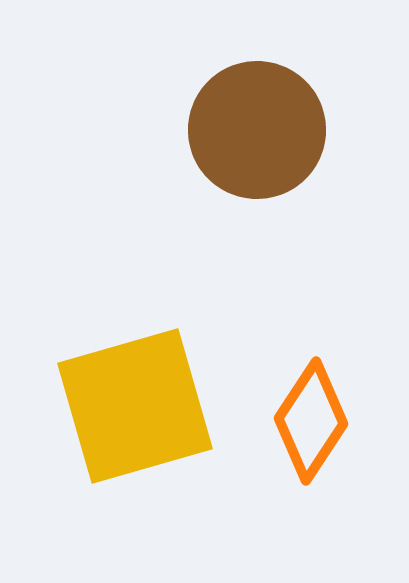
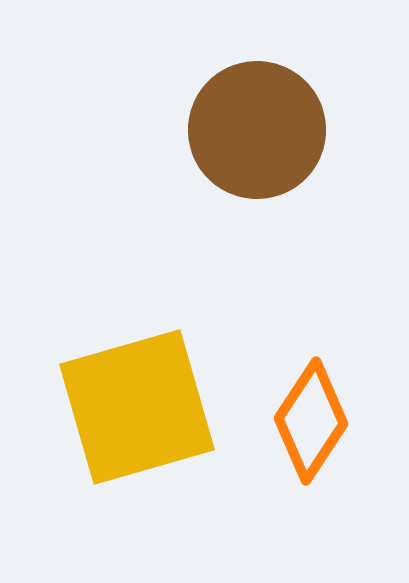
yellow square: moved 2 px right, 1 px down
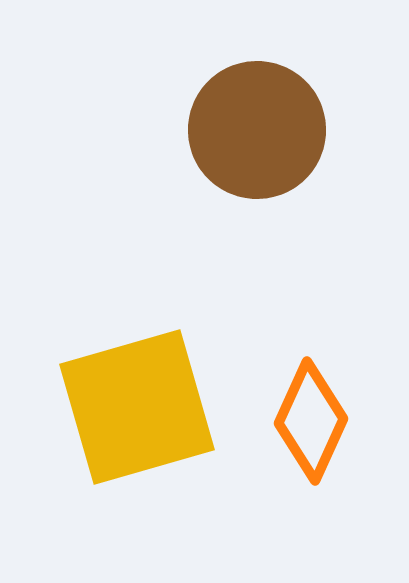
orange diamond: rotated 9 degrees counterclockwise
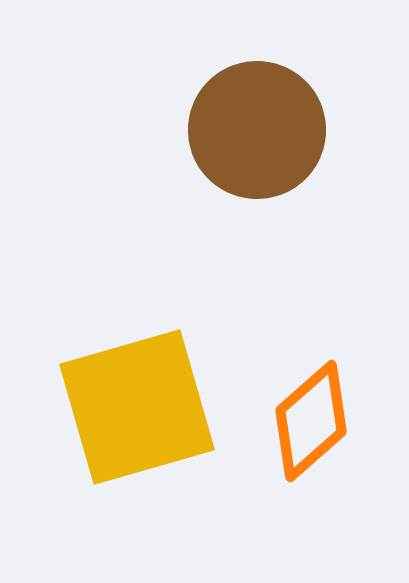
orange diamond: rotated 24 degrees clockwise
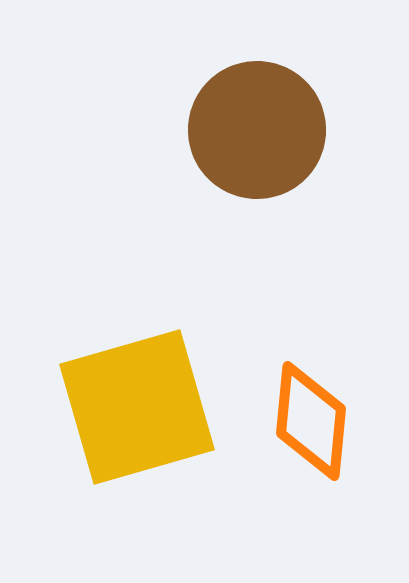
orange diamond: rotated 43 degrees counterclockwise
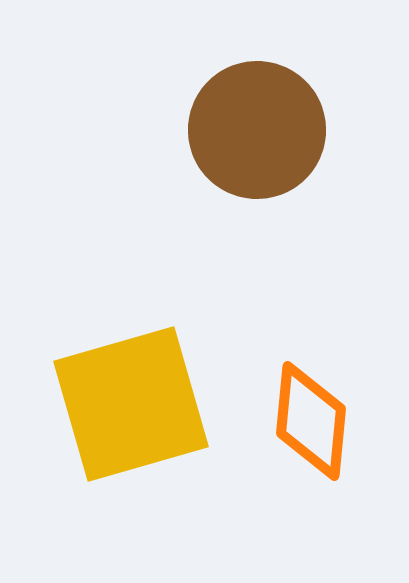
yellow square: moved 6 px left, 3 px up
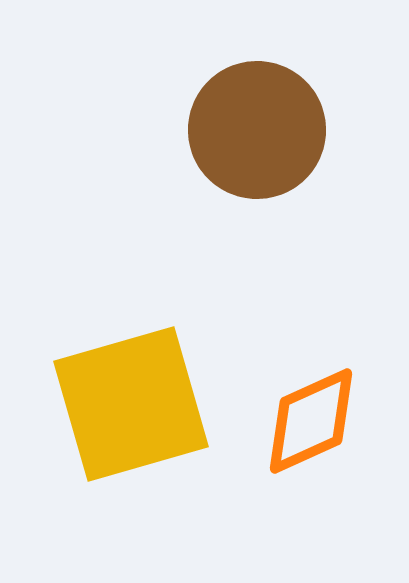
orange diamond: rotated 60 degrees clockwise
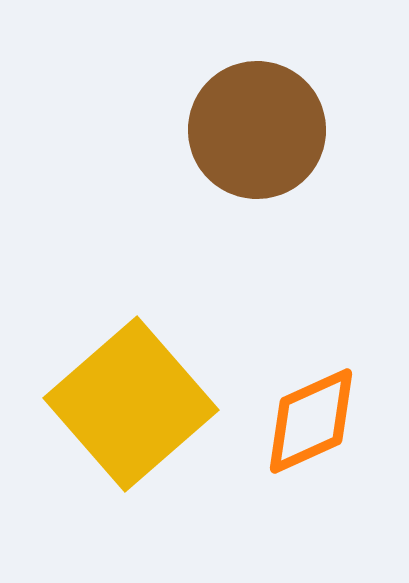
yellow square: rotated 25 degrees counterclockwise
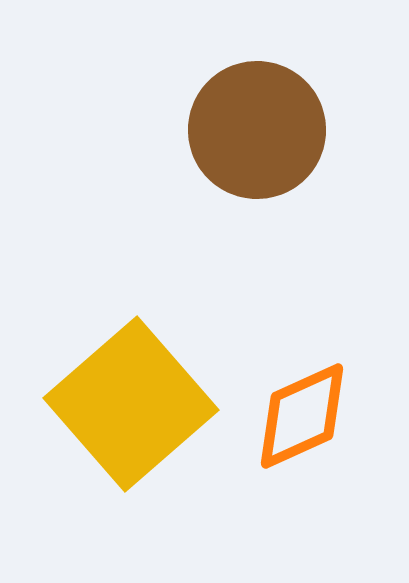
orange diamond: moved 9 px left, 5 px up
